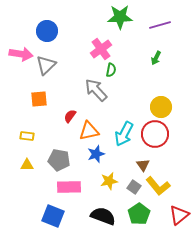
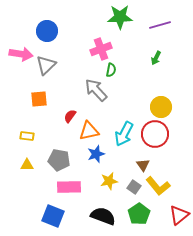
pink cross: rotated 15 degrees clockwise
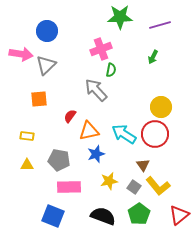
green arrow: moved 3 px left, 1 px up
cyan arrow: rotated 95 degrees clockwise
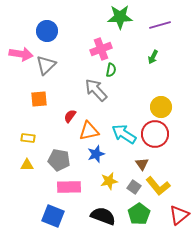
yellow rectangle: moved 1 px right, 2 px down
brown triangle: moved 1 px left, 1 px up
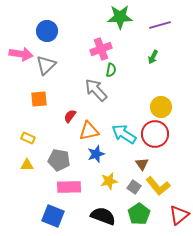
yellow rectangle: rotated 16 degrees clockwise
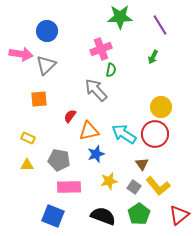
purple line: rotated 75 degrees clockwise
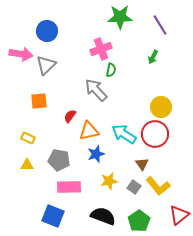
orange square: moved 2 px down
green pentagon: moved 7 px down
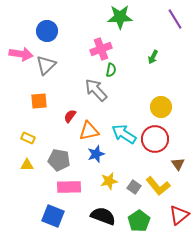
purple line: moved 15 px right, 6 px up
red circle: moved 5 px down
brown triangle: moved 36 px right
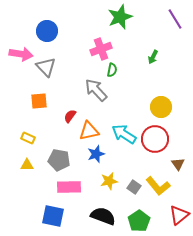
green star: rotated 20 degrees counterclockwise
gray triangle: moved 2 px down; rotated 30 degrees counterclockwise
green semicircle: moved 1 px right
blue square: rotated 10 degrees counterclockwise
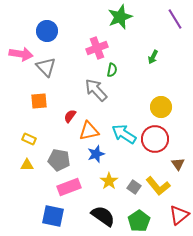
pink cross: moved 4 px left, 1 px up
yellow rectangle: moved 1 px right, 1 px down
yellow star: rotated 24 degrees counterclockwise
pink rectangle: rotated 20 degrees counterclockwise
black semicircle: rotated 15 degrees clockwise
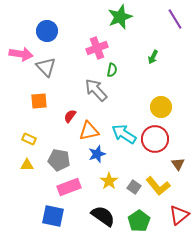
blue star: moved 1 px right
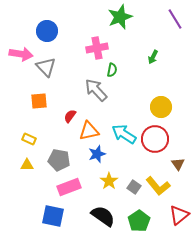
pink cross: rotated 10 degrees clockwise
